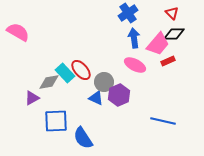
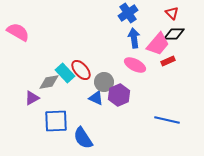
blue line: moved 4 px right, 1 px up
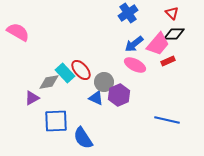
blue arrow: moved 6 px down; rotated 120 degrees counterclockwise
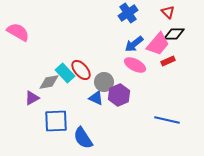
red triangle: moved 4 px left, 1 px up
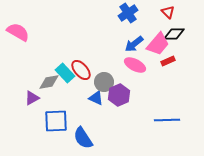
blue line: rotated 15 degrees counterclockwise
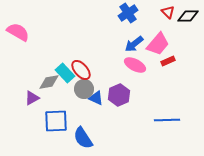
black diamond: moved 14 px right, 18 px up
gray circle: moved 20 px left, 7 px down
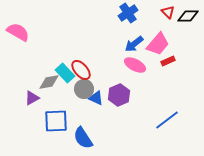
blue line: rotated 35 degrees counterclockwise
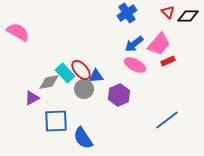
blue cross: moved 1 px left
pink trapezoid: moved 1 px right
blue triangle: moved 22 px up; rotated 28 degrees counterclockwise
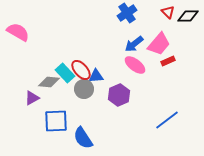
pink ellipse: rotated 10 degrees clockwise
gray diamond: rotated 15 degrees clockwise
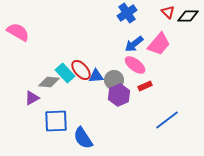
red rectangle: moved 23 px left, 25 px down
gray circle: moved 30 px right, 9 px up
